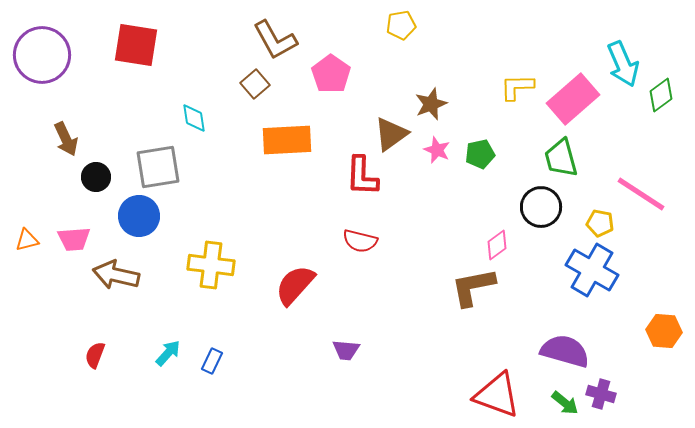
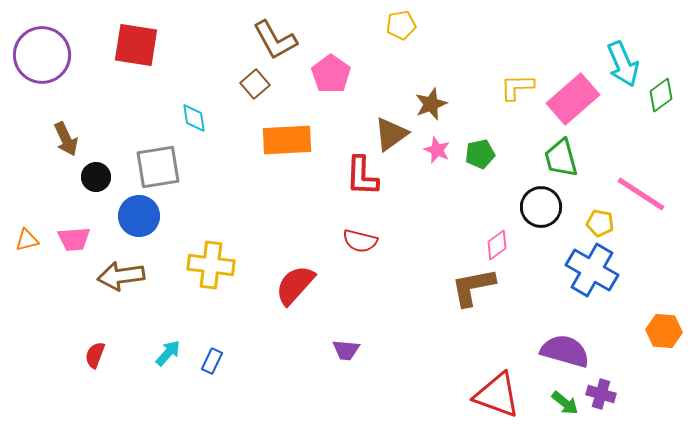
brown arrow at (116, 275): moved 5 px right, 1 px down; rotated 21 degrees counterclockwise
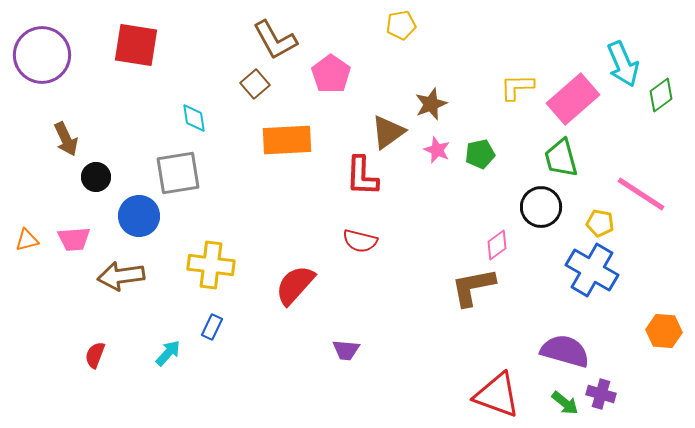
brown triangle at (391, 134): moved 3 px left, 2 px up
gray square at (158, 167): moved 20 px right, 6 px down
blue rectangle at (212, 361): moved 34 px up
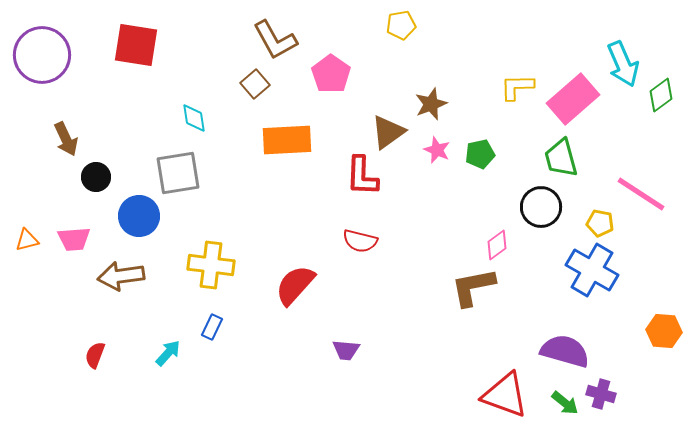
red triangle at (497, 395): moved 8 px right
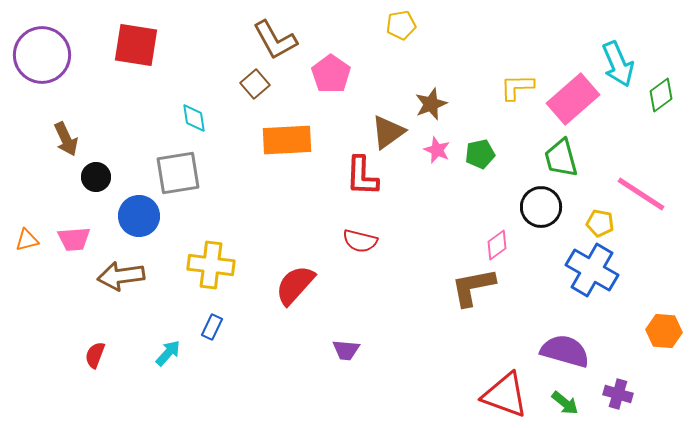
cyan arrow at (623, 64): moved 5 px left
purple cross at (601, 394): moved 17 px right
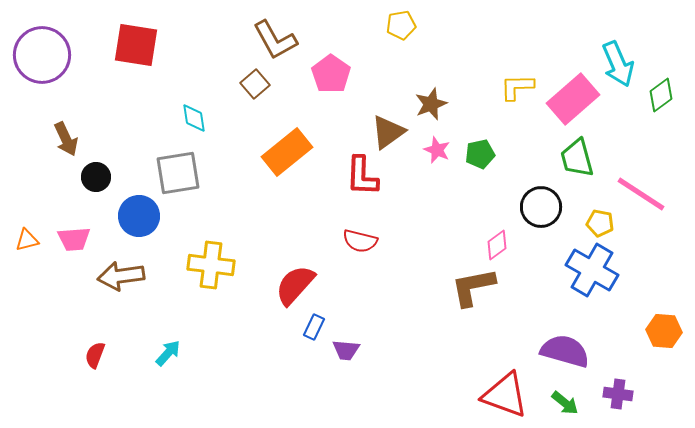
orange rectangle at (287, 140): moved 12 px down; rotated 36 degrees counterclockwise
green trapezoid at (561, 158): moved 16 px right
blue rectangle at (212, 327): moved 102 px right
purple cross at (618, 394): rotated 8 degrees counterclockwise
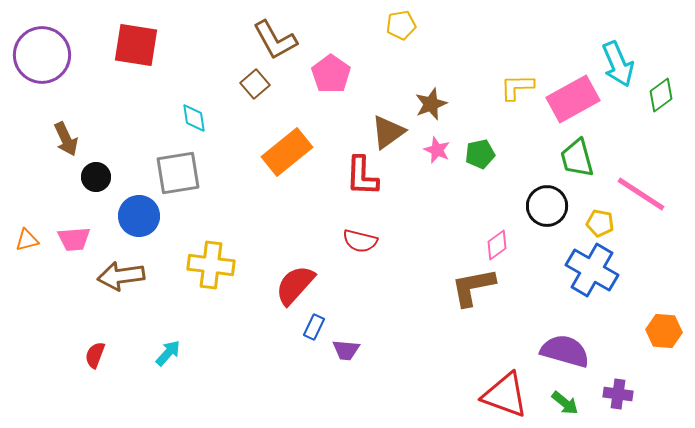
pink rectangle at (573, 99): rotated 12 degrees clockwise
black circle at (541, 207): moved 6 px right, 1 px up
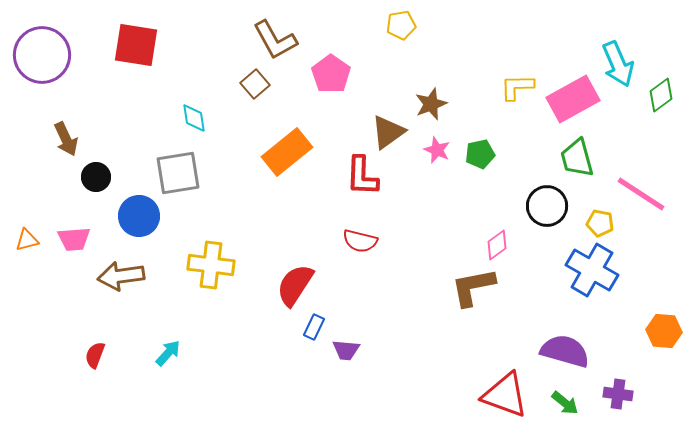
red semicircle at (295, 285): rotated 9 degrees counterclockwise
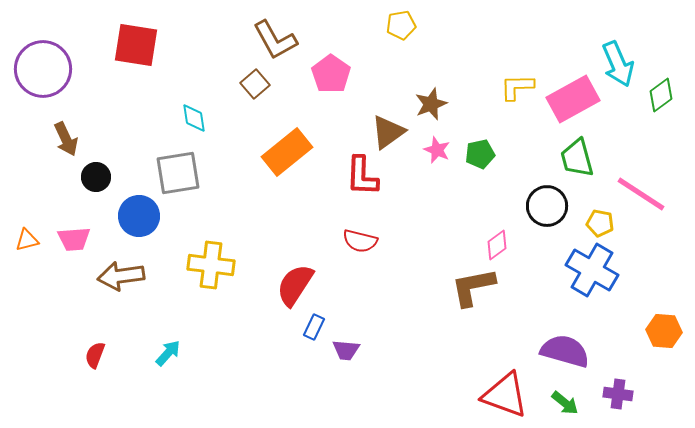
purple circle at (42, 55): moved 1 px right, 14 px down
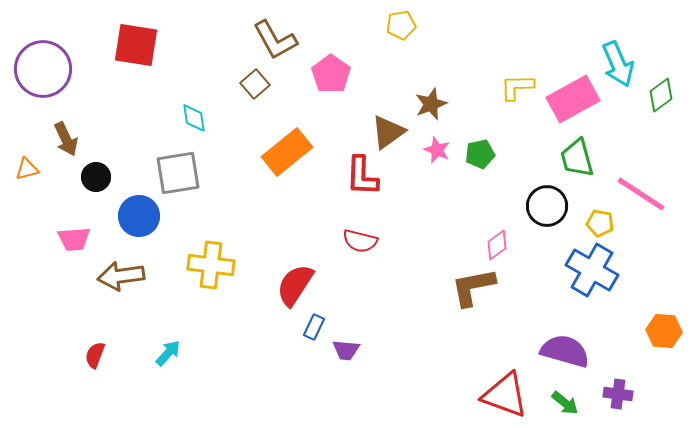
orange triangle at (27, 240): moved 71 px up
